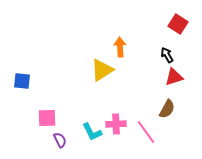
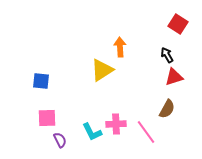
blue square: moved 19 px right
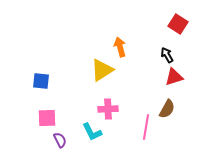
orange arrow: rotated 12 degrees counterclockwise
pink cross: moved 8 px left, 15 px up
pink line: moved 5 px up; rotated 45 degrees clockwise
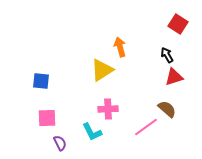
brown semicircle: rotated 78 degrees counterclockwise
pink line: rotated 45 degrees clockwise
purple semicircle: moved 3 px down
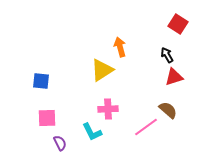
brown semicircle: moved 1 px right, 1 px down
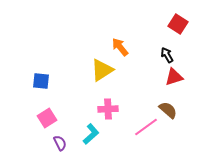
orange arrow: rotated 24 degrees counterclockwise
pink square: rotated 30 degrees counterclockwise
cyan L-shape: moved 1 px left, 2 px down; rotated 105 degrees counterclockwise
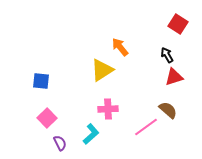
pink square: rotated 12 degrees counterclockwise
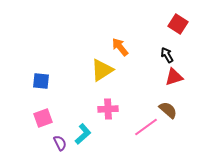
pink square: moved 4 px left; rotated 24 degrees clockwise
cyan L-shape: moved 8 px left
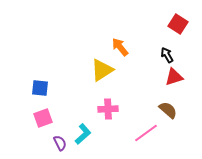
blue square: moved 1 px left, 7 px down
pink line: moved 6 px down
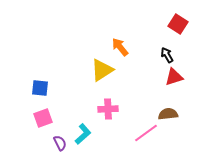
brown semicircle: moved 4 px down; rotated 48 degrees counterclockwise
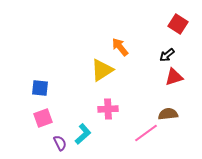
black arrow: rotated 98 degrees counterclockwise
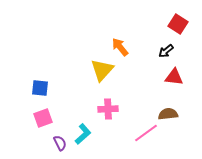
black arrow: moved 1 px left, 4 px up
yellow triangle: rotated 15 degrees counterclockwise
red triangle: rotated 24 degrees clockwise
